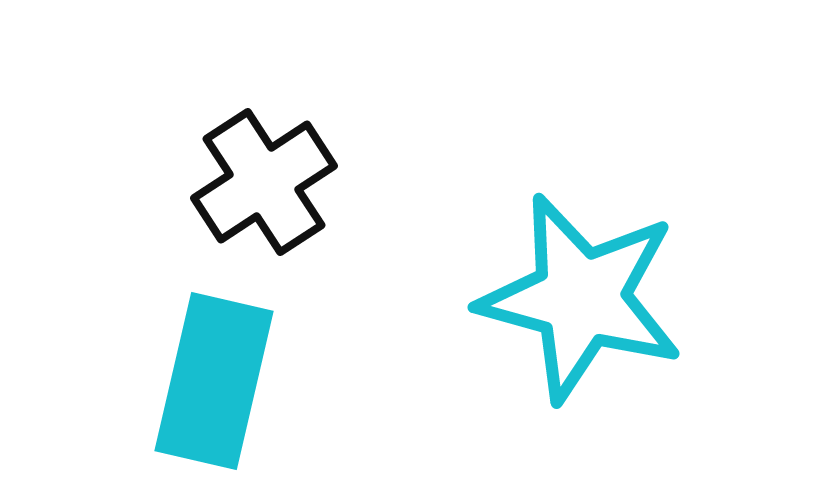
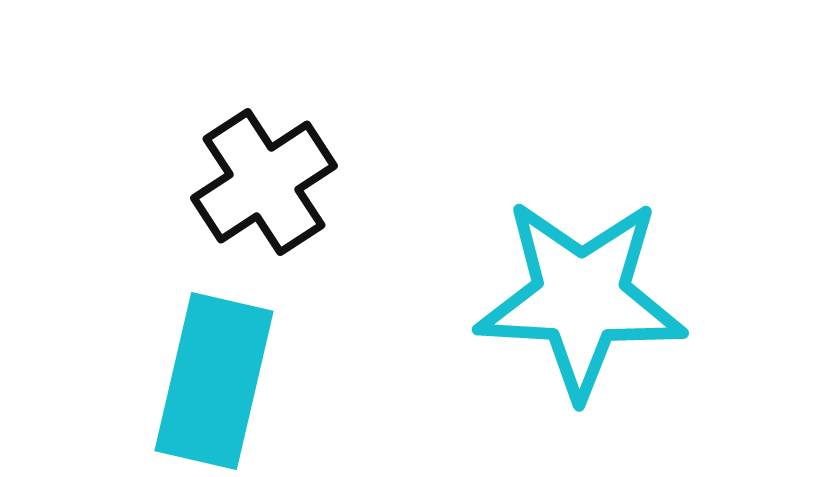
cyan star: rotated 12 degrees counterclockwise
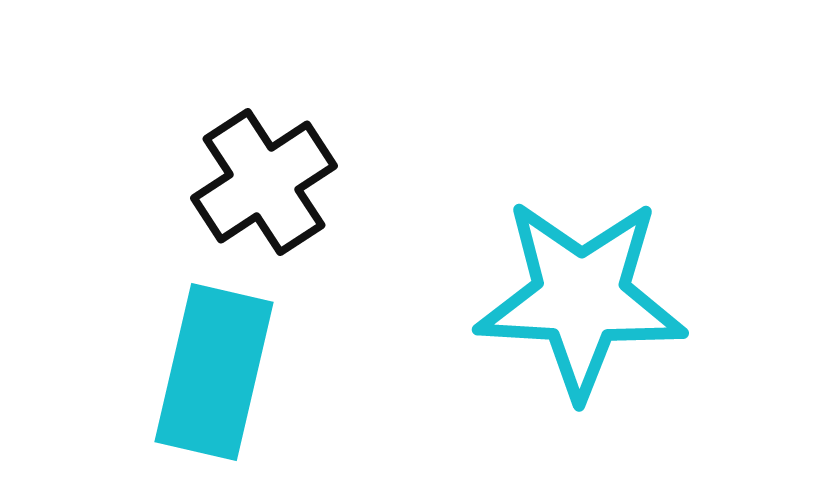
cyan rectangle: moved 9 px up
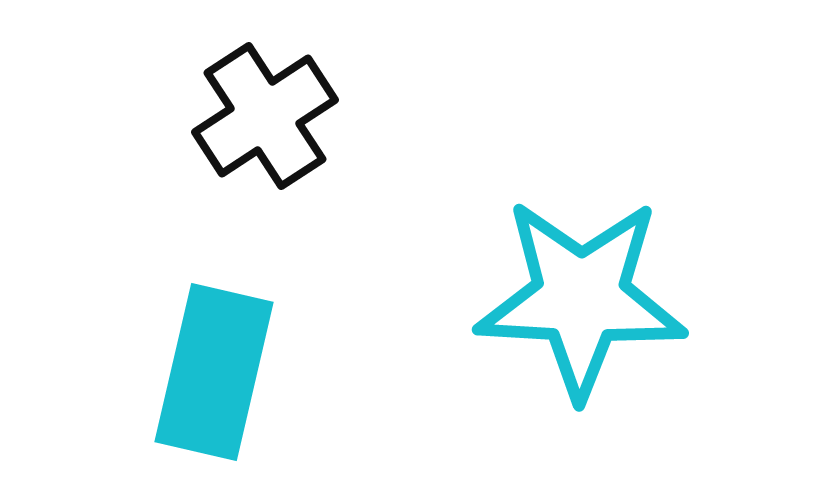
black cross: moved 1 px right, 66 px up
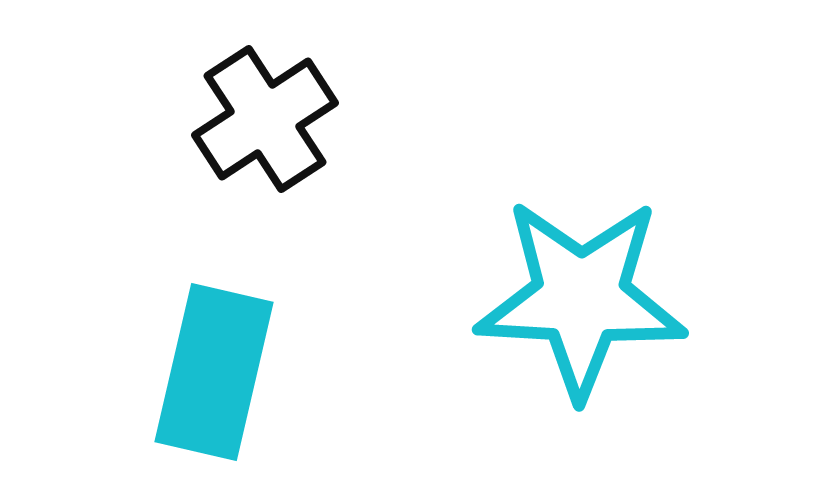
black cross: moved 3 px down
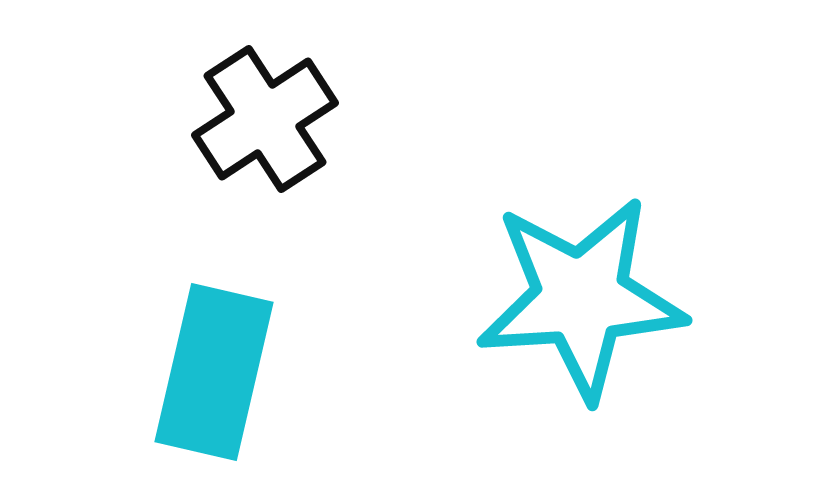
cyan star: rotated 7 degrees counterclockwise
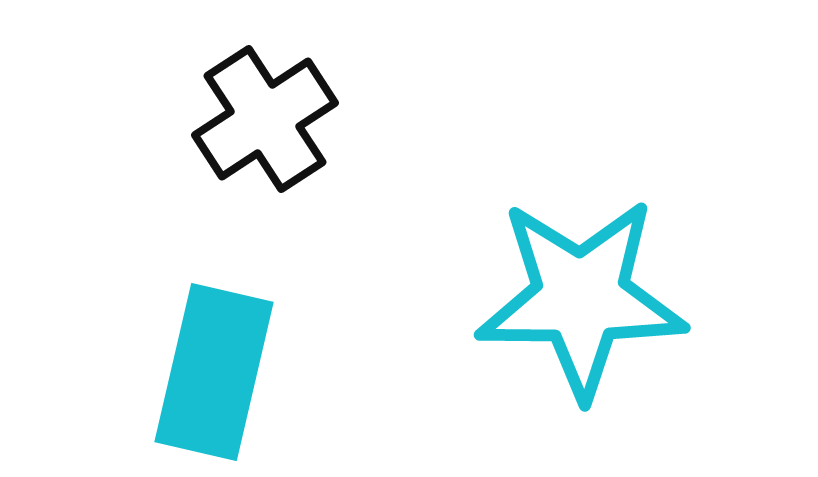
cyan star: rotated 4 degrees clockwise
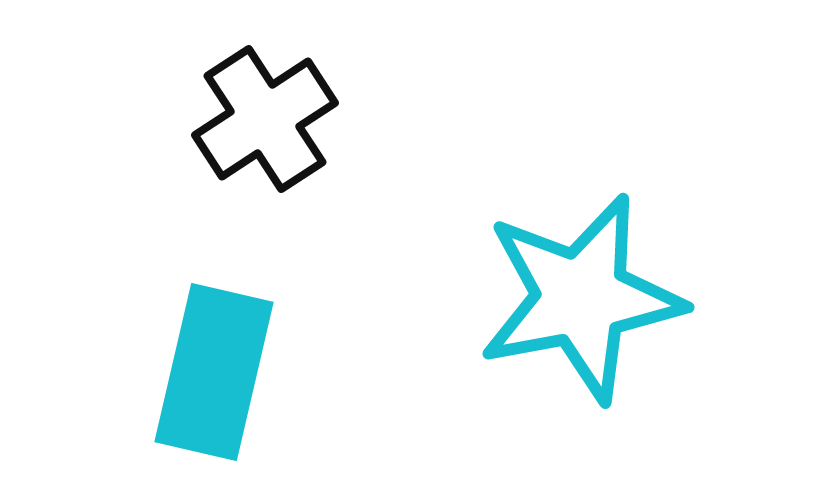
cyan star: rotated 11 degrees counterclockwise
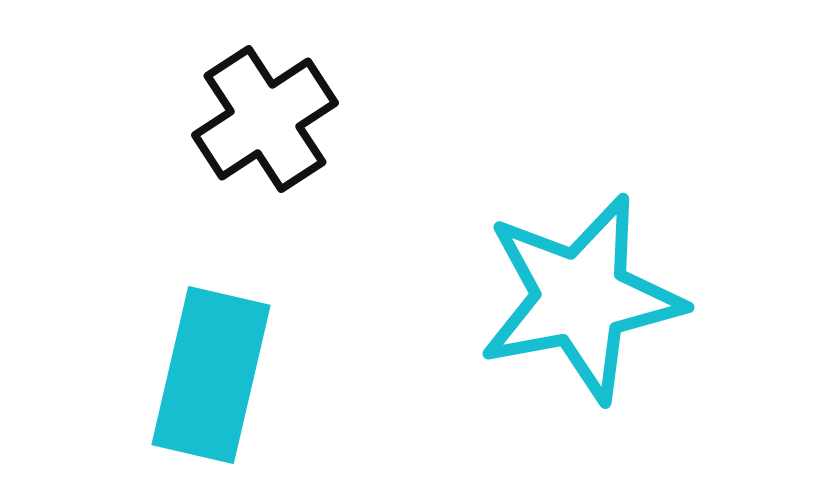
cyan rectangle: moved 3 px left, 3 px down
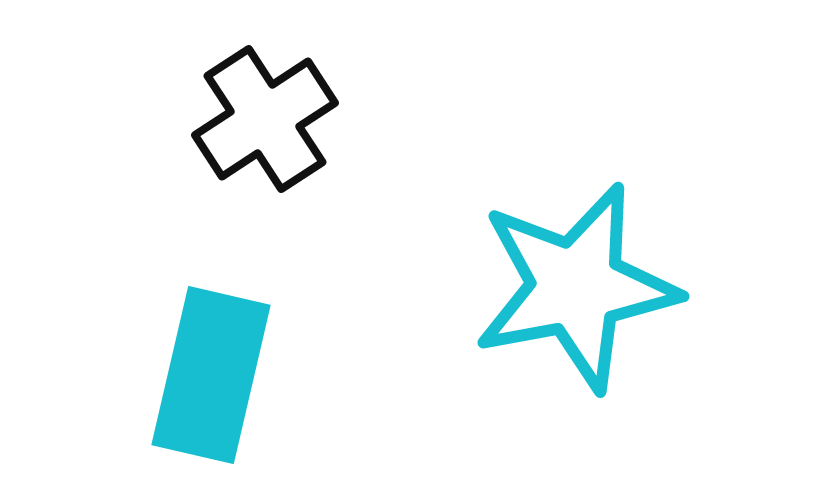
cyan star: moved 5 px left, 11 px up
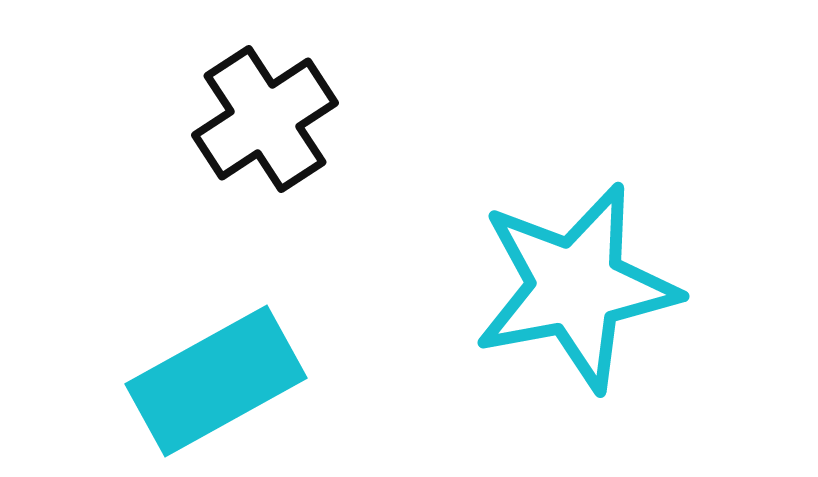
cyan rectangle: moved 5 px right, 6 px down; rotated 48 degrees clockwise
